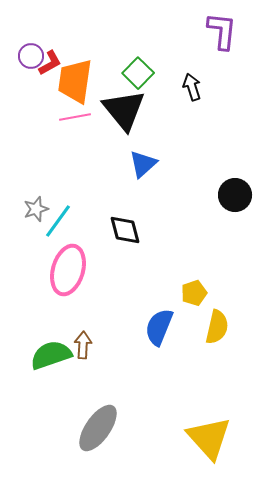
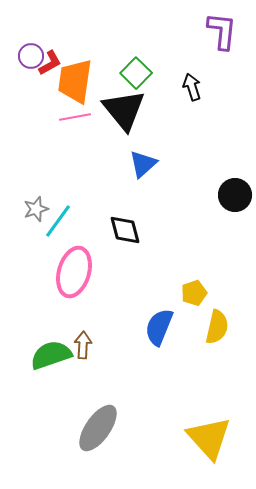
green square: moved 2 px left
pink ellipse: moved 6 px right, 2 px down
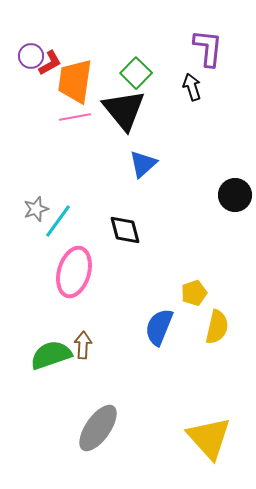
purple L-shape: moved 14 px left, 17 px down
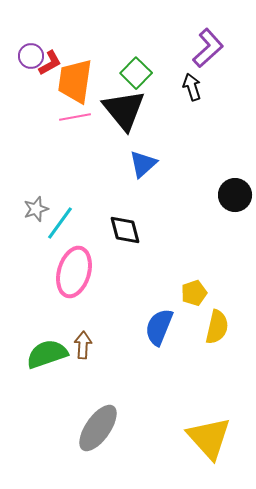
purple L-shape: rotated 42 degrees clockwise
cyan line: moved 2 px right, 2 px down
green semicircle: moved 4 px left, 1 px up
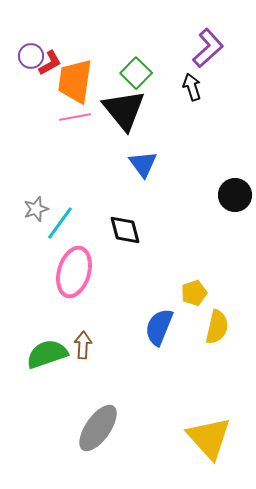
blue triangle: rotated 24 degrees counterclockwise
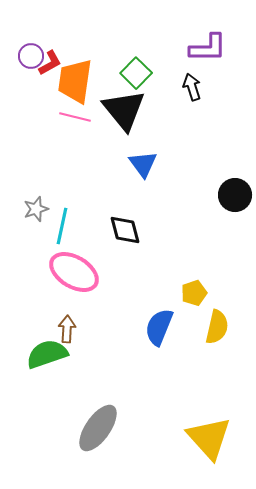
purple L-shape: rotated 42 degrees clockwise
pink line: rotated 24 degrees clockwise
cyan line: moved 2 px right, 3 px down; rotated 24 degrees counterclockwise
pink ellipse: rotated 75 degrees counterclockwise
brown arrow: moved 16 px left, 16 px up
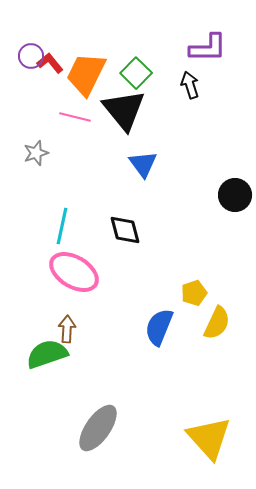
red L-shape: rotated 100 degrees counterclockwise
orange trapezoid: moved 11 px right, 7 px up; rotated 18 degrees clockwise
black arrow: moved 2 px left, 2 px up
gray star: moved 56 px up
yellow semicircle: moved 4 px up; rotated 12 degrees clockwise
